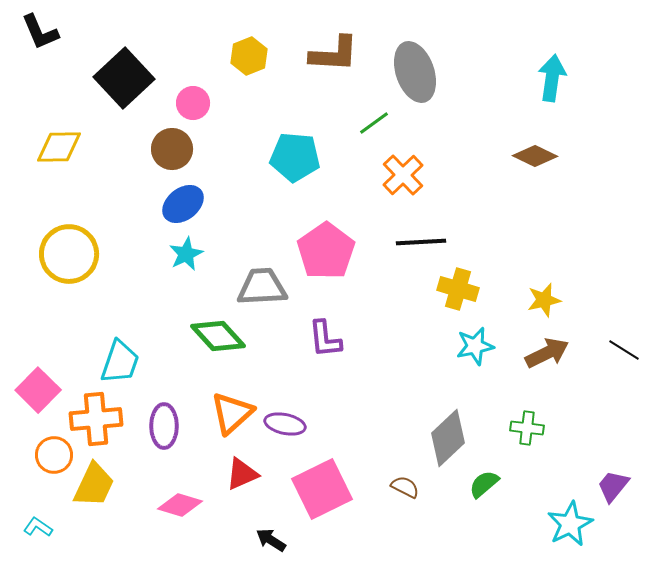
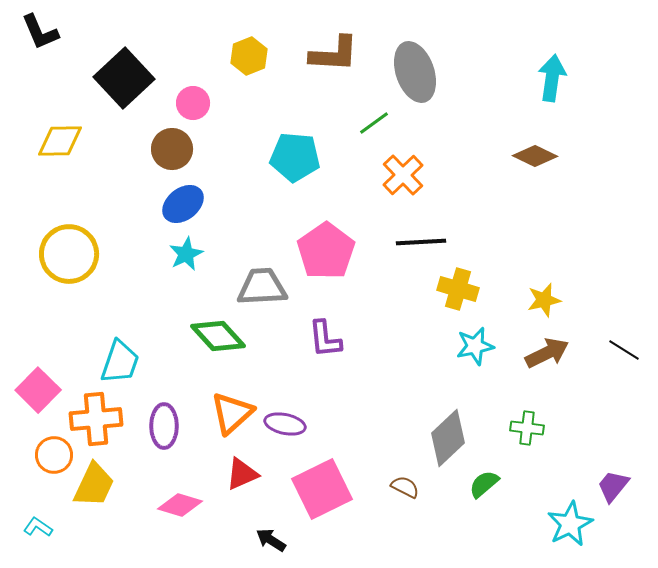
yellow diamond at (59, 147): moved 1 px right, 6 px up
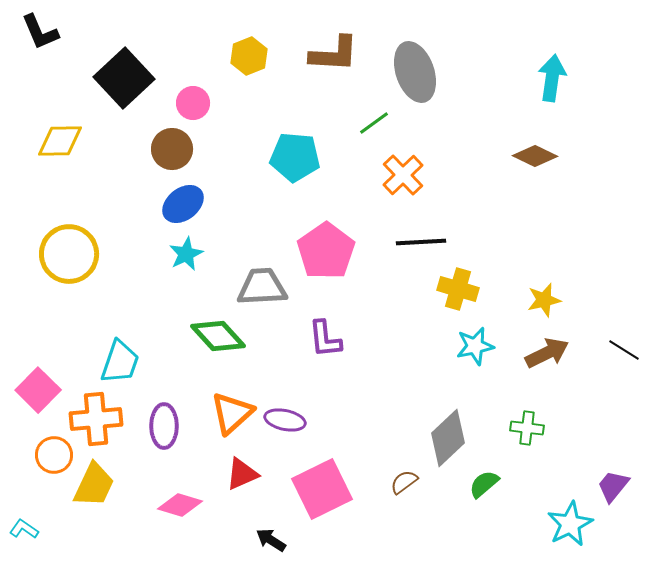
purple ellipse at (285, 424): moved 4 px up
brown semicircle at (405, 487): moved 1 px left, 5 px up; rotated 64 degrees counterclockwise
cyan L-shape at (38, 527): moved 14 px left, 2 px down
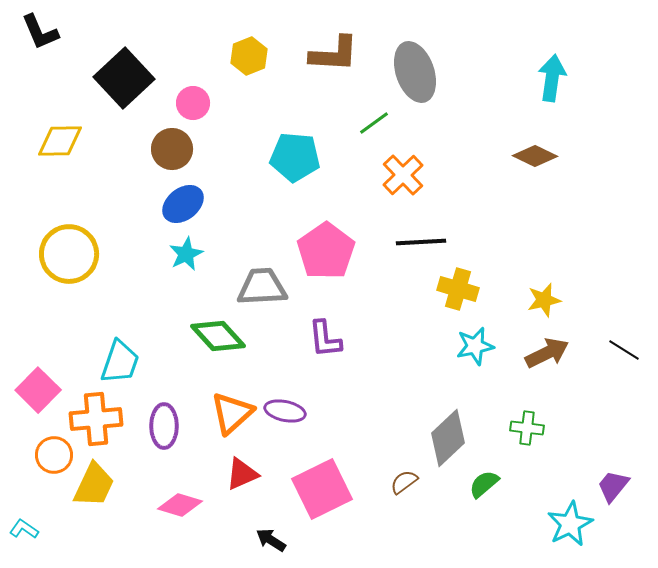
purple ellipse at (285, 420): moved 9 px up
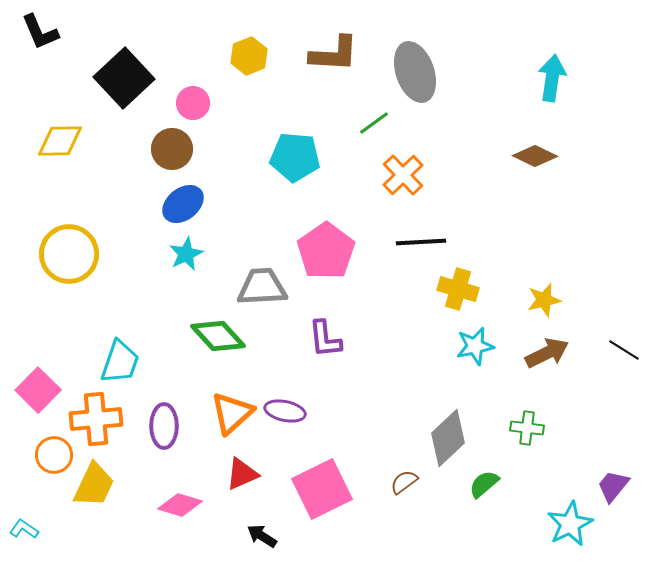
black arrow at (271, 540): moved 9 px left, 4 px up
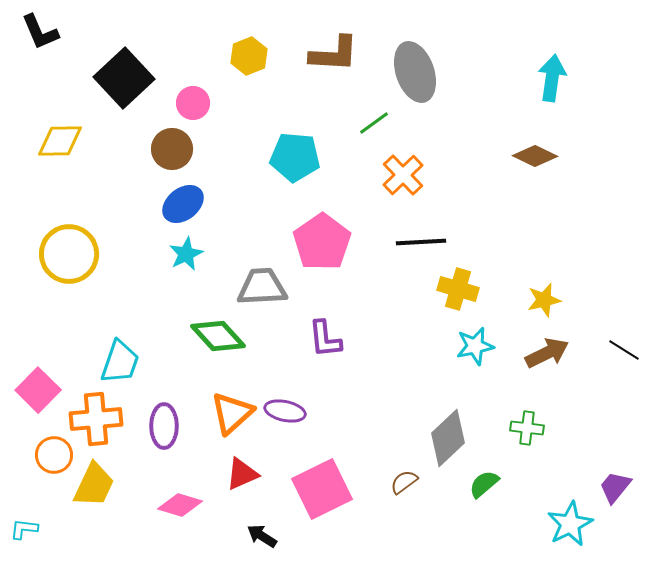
pink pentagon at (326, 251): moved 4 px left, 9 px up
purple trapezoid at (613, 486): moved 2 px right, 1 px down
cyan L-shape at (24, 529): rotated 28 degrees counterclockwise
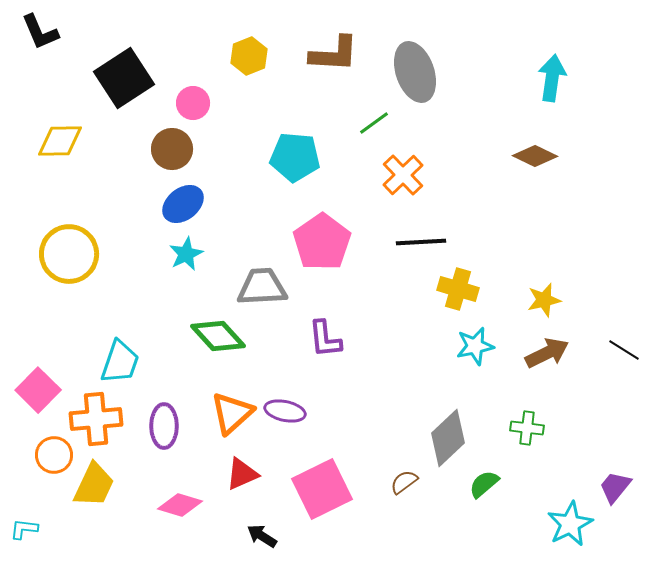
black square at (124, 78): rotated 10 degrees clockwise
